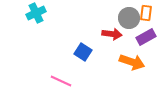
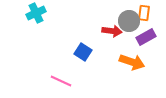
orange rectangle: moved 2 px left
gray circle: moved 3 px down
red arrow: moved 3 px up
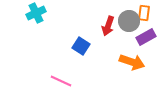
red arrow: moved 4 px left, 5 px up; rotated 102 degrees clockwise
blue square: moved 2 px left, 6 px up
